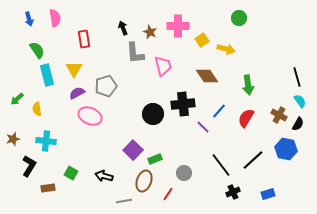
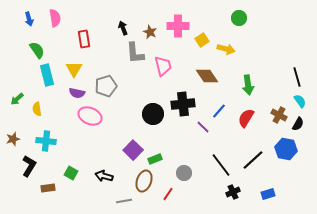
purple semicircle at (77, 93): rotated 140 degrees counterclockwise
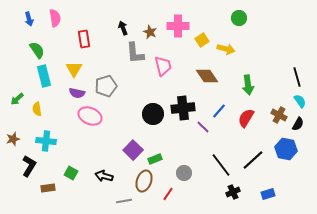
cyan rectangle at (47, 75): moved 3 px left, 1 px down
black cross at (183, 104): moved 4 px down
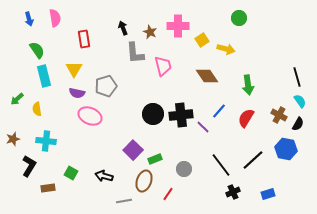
black cross at (183, 108): moved 2 px left, 7 px down
gray circle at (184, 173): moved 4 px up
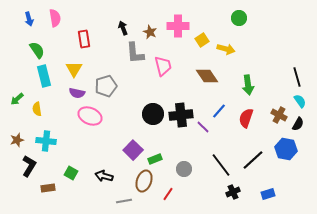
red semicircle at (246, 118): rotated 12 degrees counterclockwise
brown star at (13, 139): moved 4 px right, 1 px down
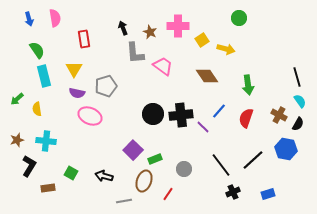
pink trapezoid at (163, 66): rotated 40 degrees counterclockwise
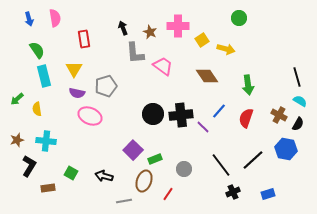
cyan semicircle at (300, 101): rotated 24 degrees counterclockwise
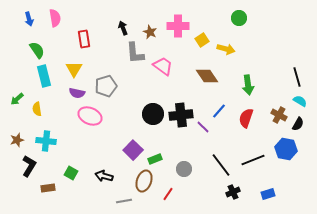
black line at (253, 160): rotated 20 degrees clockwise
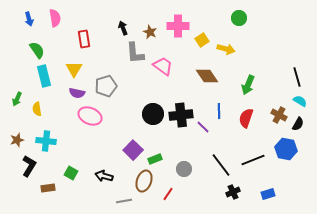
green arrow at (248, 85): rotated 30 degrees clockwise
green arrow at (17, 99): rotated 24 degrees counterclockwise
blue line at (219, 111): rotated 42 degrees counterclockwise
